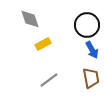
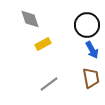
gray line: moved 4 px down
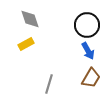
yellow rectangle: moved 17 px left
blue arrow: moved 4 px left, 1 px down
brown trapezoid: rotated 40 degrees clockwise
gray line: rotated 36 degrees counterclockwise
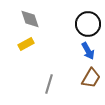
black circle: moved 1 px right, 1 px up
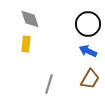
yellow rectangle: rotated 56 degrees counterclockwise
blue arrow: rotated 144 degrees clockwise
brown trapezoid: moved 1 px left, 1 px down
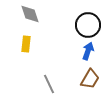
gray diamond: moved 5 px up
black circle: moved 1 px down
blue arrow: rotated 84 degrees clockwise
gray line: rotated 42 degrees counterclockwise
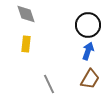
gray diamond: moved 4 px left
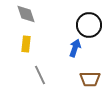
black circle: moved 1 px right
blue arrow: moved 13 px left, 3 px up
brown trapezoid: rotated 60 degrees clockwise
gray line: moved 9 px left, 9 px up
